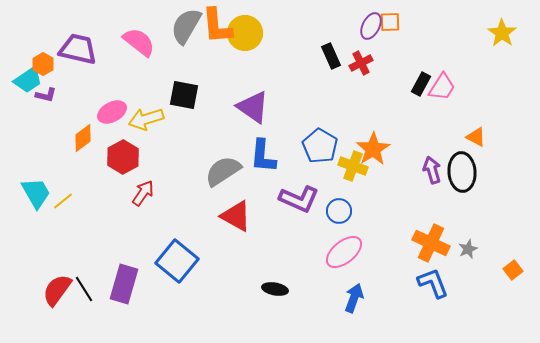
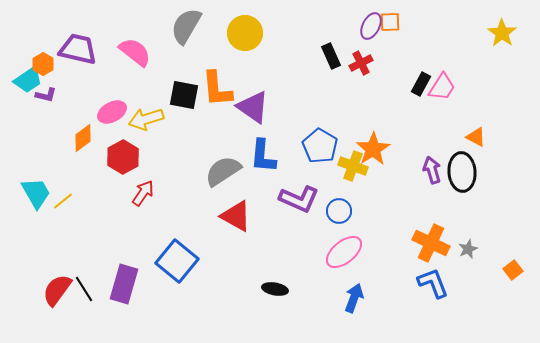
orange L-shape at (217, 26): moved 63 px down
pink semicircle at (139, 42): moved 4 px left, 10 px down
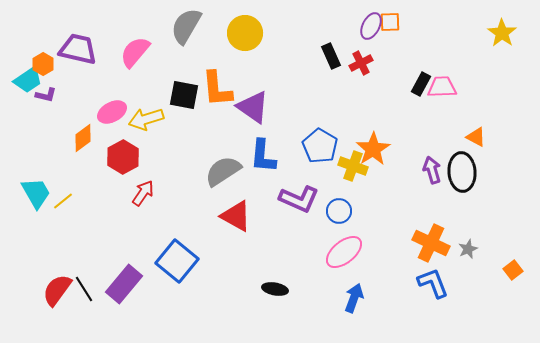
pink semicircle at (135, 52): rotated 88 degrees counterclockwise
pink trapezoid at (442, 87): rotated 124 degrees counterclockwise
purple rectangle at (124, 284): rotated 24 degrees clockwise
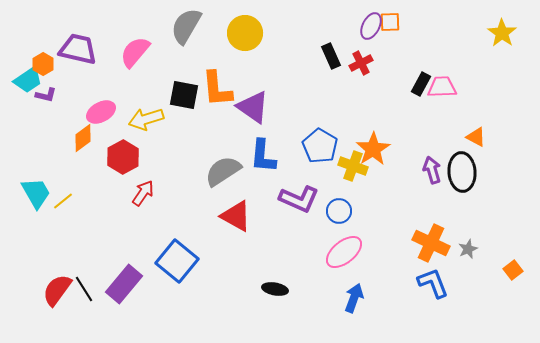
pink ellipse at (112, 112): moved 11 px left
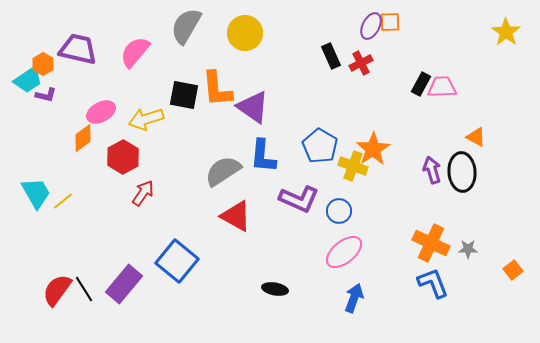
yellow star at (502, 33): moved 4 px right, 1 px up
gray star at (468, 249): rotated 24 degrees clockwise
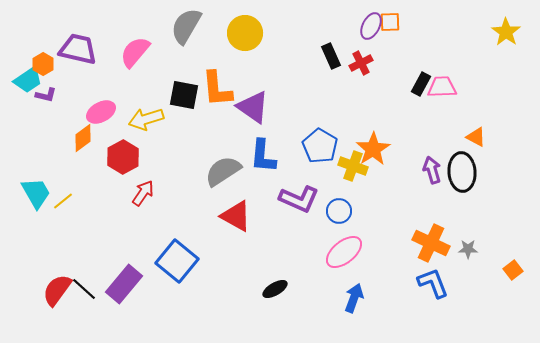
black line at (84, 289): rotated 16 degrees counterclockwise
black ellipse at (275, 289): rotated 40 degrees counterclockwise
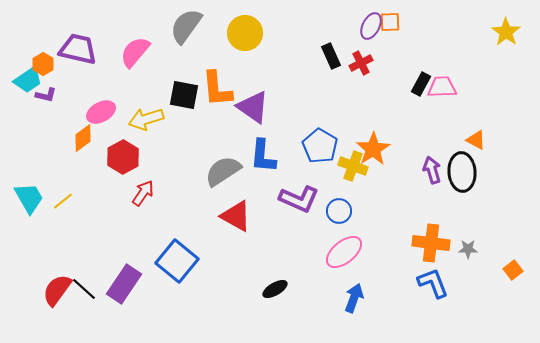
gray semicircle at (186, 26): rotated 6 degrees clockwise
orange triangle at (476, 137): moved 3 px down
cyan trapezoid at (36, 193): moved 7 px left, 5 px down
orange cross at (431, 243): rotated 18 degrees counterclockwise
purple rectangle at (124, 284): rotated 6 degrees counterclockwise
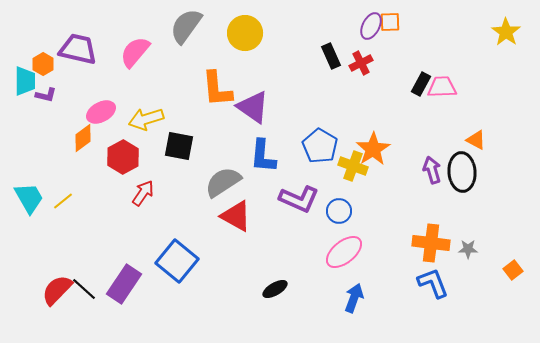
cyan trapezoid at (28, 80): moved 3 px left, 1 px down; rotated 56 degrees counterclockwise
black square at (184, 95): moved 5 px left, 51 px down
gray semicircle at (223, 171): moved 11 px down
red semicircle at (57, 290): rotated 8 degrees clockwise
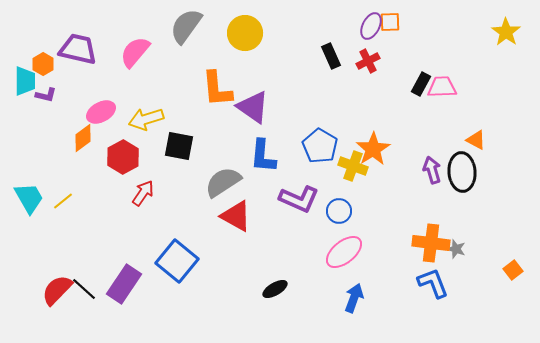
red cross at (361, 63): moved 7 px right, 2 px up
gray star at (468, 249): moved 12 px left; rotated 18 degrees clockwise
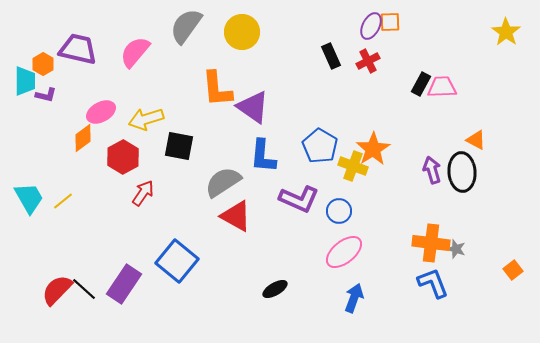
yellow circle at (245, 33): moved 3 px left, 1 px up
